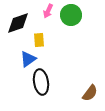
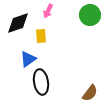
green circle: moved 19 px right
yellow rectangle: moved 2 px right, 4 px up
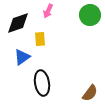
yellow rectangle: moved 1 px left, 3 px down
blue triangle: moved 6 px left, 2 px up
black ellipse: moved 1 px right, 1 px down
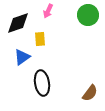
green circle: moved 2 px left
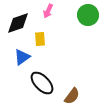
black ellipse: rotated 35 degrees counterclockwise
brown semicircle: moved 18 px left, 3 px down
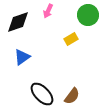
black diamond: moved 1 px up
yellow rectangle: moved 31 px right; rotated 64 degrees clockwise
black ellipse: moved 11 px down
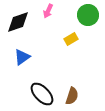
brown semicircle: rotated 18 degrees counterclockwise
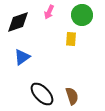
pink arrow: moved 1 px right, 1 px down
green circle: moved 6 px left
yellow rectangle: rotated 56 degrees counterclockwise
brown semicircle: rotated 36 degrees counterclockwise
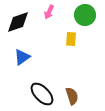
green circle: moved 3 px right
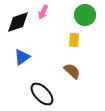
pink arrow: moved 6 px left
yellow rectangle: moved 3 px right, 1 px down
brown semicircle: moved 25 px up; rotated 30 degrees counterclockwise
